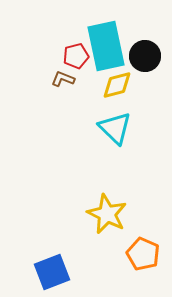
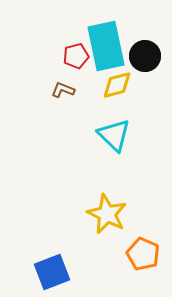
brown L-shape: moved 11 px down
cyan triangle: moved 1 px left, 7 px down
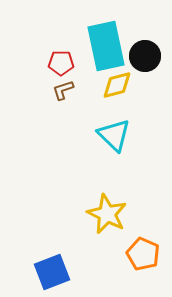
red pentagon: moved 15 px left, 7 px down; rotated 15 degrees clockwise
brown L-shape: rotated 40 degrees counterclockwise
